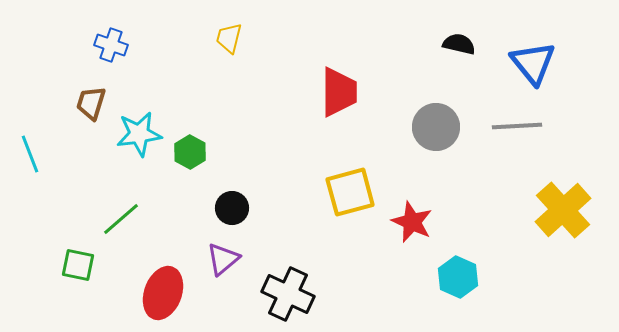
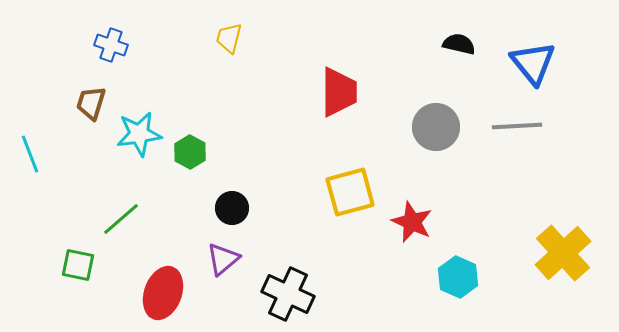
yellow cross: moved 43 px down
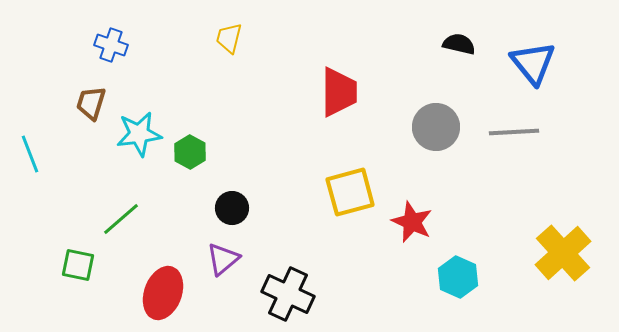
gray line: moved 3 px left, 6 px down
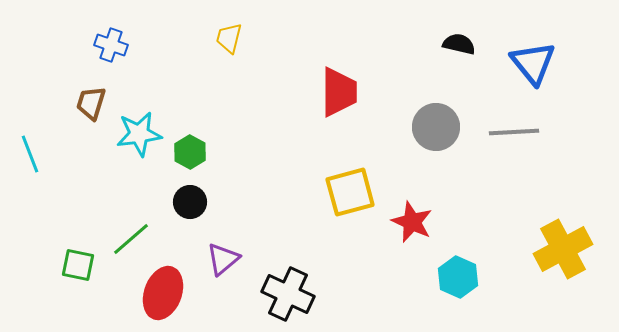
black circle: moved 42 px left, 6 px up
green line: moved 10 px right, 20 px down
yellow cross: moved 4 px up; rotated 14 degrees clockwise
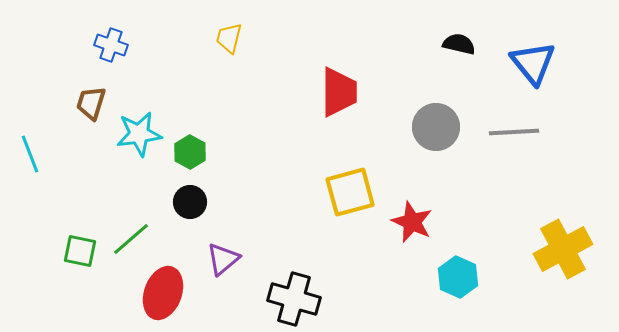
green square: moved 2 px right, 14 px up
black cross: moved 6 px right, 5 px down; rotated 9 degrees counterclockwise
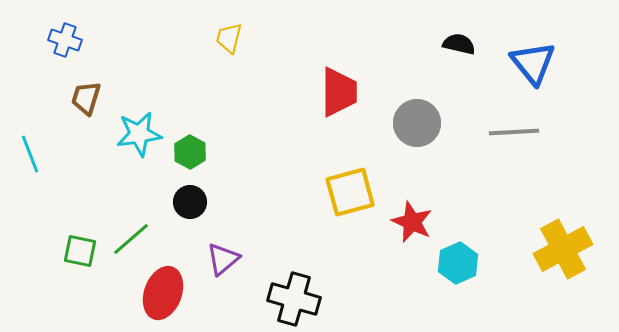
blue cross: moved 46 px left, 5 px up
brown trapezoid: moved 5 px left, 5 px up
gray circle: moved 19 px left, 4 px up
cyan hexagon: moved 14 px up; rotated 12 degrees clockwise
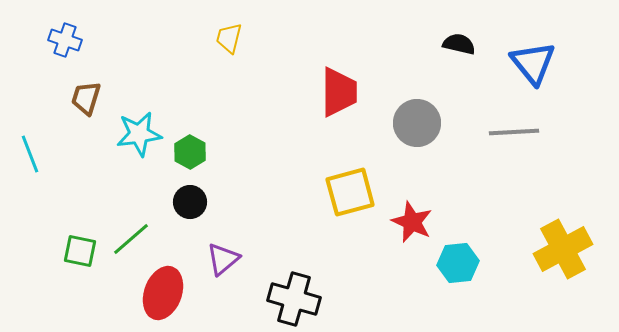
cyan hexagon: rotated 18 degrees clockwise
